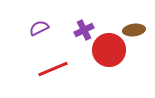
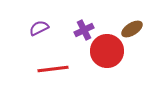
brown ellipse: moved 2 px left, 1 px up; rotated 25 degrees counterclockwise
red circle: moved 2 px left, 1 px down
red line: rotated 16 degrees clockwise
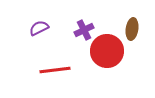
brown ellipse: rotated 50 degrees counterclockwise
red line: moved 2 px right, 1 px down
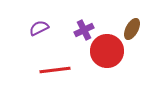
brown ellipse: rotated 20 degrees clockwise
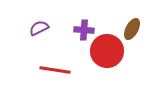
purple cross: rotated 30 degrees clockwise
red line: rotated 16 degrees clockwise
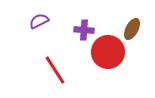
purple semicircle: moved 7 px up
red circle: moved 1 px right, 1 px down
red line: rotated 48 degrees clockwise
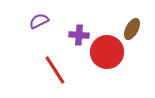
purple cross: moved 5 px left, 5 px down
red circle: moved 1 px left
